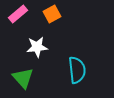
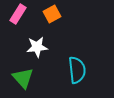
pink rectangle: rotated 18 degrees counterclockwise
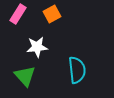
green triangle: moved 2 px right, 2 px up
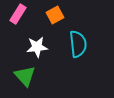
orange square: moved 3 px right, 1 px down
cyan semicircle: moved 1 px right, 26 px up
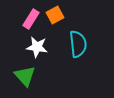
pink rectangle: moved 13 px right, 5 px down
white star: rotated 15 degrees clockwise
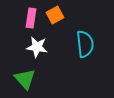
pink rectangle: moved 1 px up; rotated 24 degrees counterclockwise
cyan semicircle: moved 7 px right
green triangle: moved 3 px down
